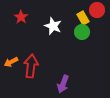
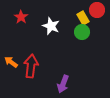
white star: moved 2 px left
orange arrow: rotated 64 degrees clockwise
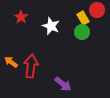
purple arrow: rotated 72 degrees counterclockwise
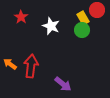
green circle: moved 2 px up
orange arrow: moved 1 px left, 2 px down
